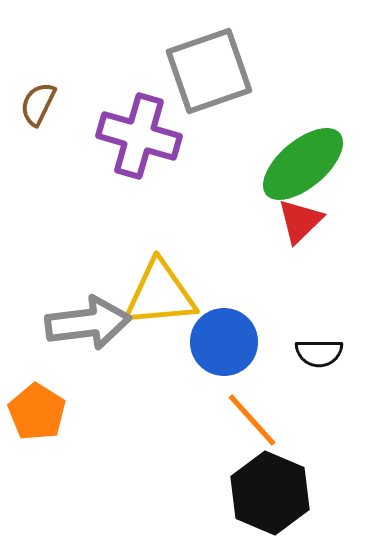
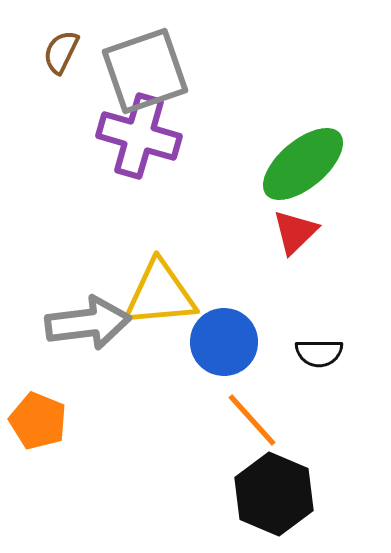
gray square: moved 64 px left
brown semicircle: moved 23 px right, 52 px up
red triangle: moved 5 px left, 11 px down
orange pentagon: moved 1 px right, 9 px down; rotated 10 degrees counterclockwise
black hexagon: moved 4 px right, 1 px down
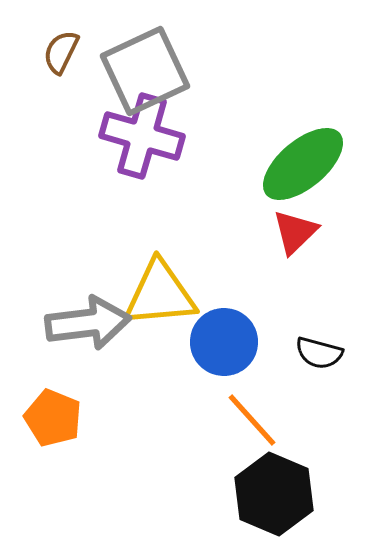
gray square: rotated 6 degrees counterclockwise
purple cross: moved 3 px right
black semicircle: rotated 15 degrees clockwise
orange pentagon: moved 15 px right, 3 px up
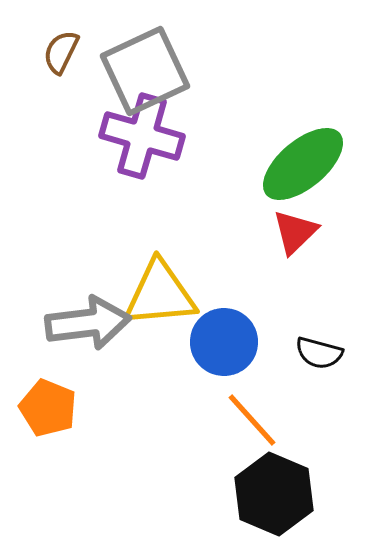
orange pentagon: moved 5 px left, 10 px up
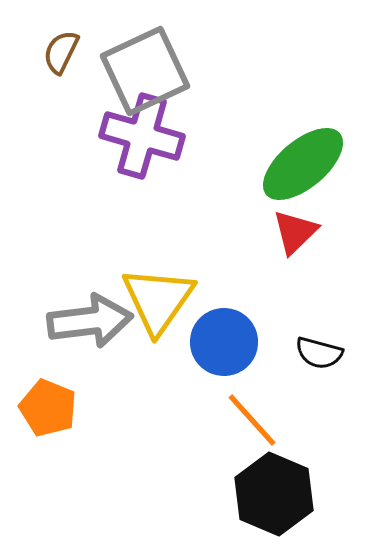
yellow triangle: moved 2 px left, 6 px down; rotated 50 degrees counterclockwise
gray arrow: moved 2 px right, 2 px up
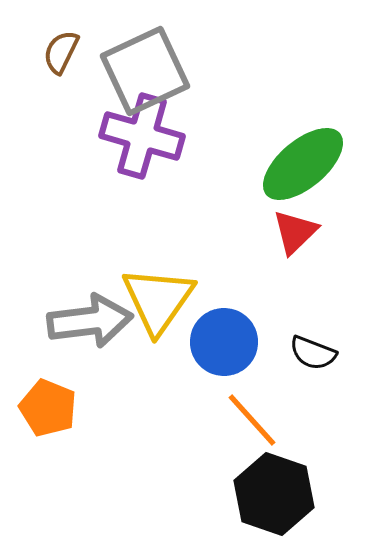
black semicircle: moved 6 px left; rotated 6 degrees clockwise
black hexagon: rotated 4 degrees counterclockwise
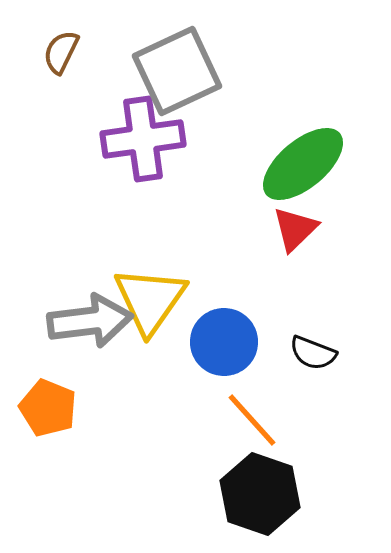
gray square: moved 32 px right
purple cross: moved 1 px right, 3 px down; rotated 24 degrees counterclockwise
red triangle: moved 3 px up
yellow triangle: moved 8 px left
black hexagon: moved 14 px left
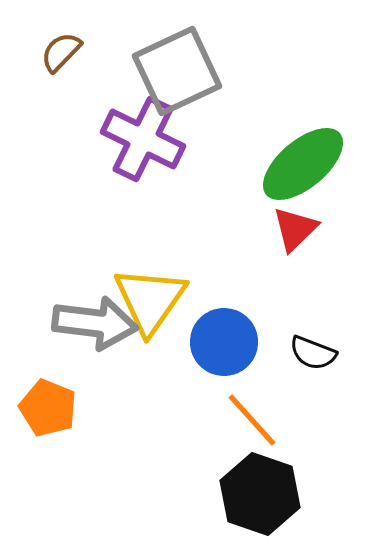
brown semicircle: rotated 18 degrees clockwise
purple cross: rotated 34 degrees clockwise
gray arrow: moved 5 px right, 2 px down; rotated 14 degrees clockwise
